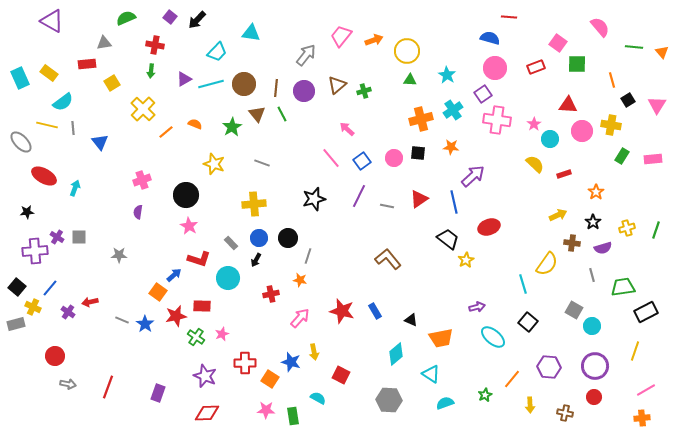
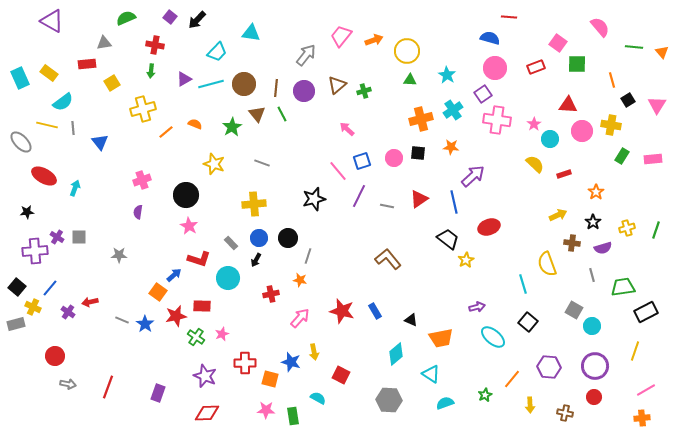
yellow cross at (143, 109): rotated 30 degrees clockwise
pink line at (331, 158): moved 7 px right, 13 px down
blue square at (362, 161): rotated 18 degrees clockwise
yellow semicircle at (547, 264): rotated 125 degrees clockwise
orange square at (270, 379): rotated 18 degrees counterclockwise
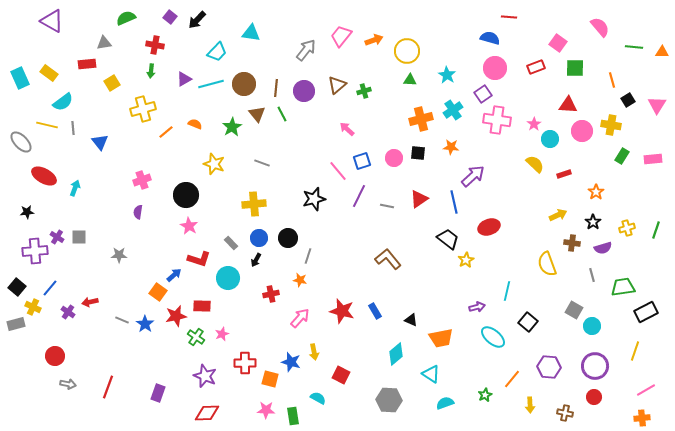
orange triangle at (662, 52): rotated 48 degrees counterclockwise
gray arrow at (306, 55): moved 5 px up
green square at (577, 64): moved 2 px left, 4 px down
cyan line at (523, 284): moved 16 px left, 7 px down; rotated 30 degrees clockwise
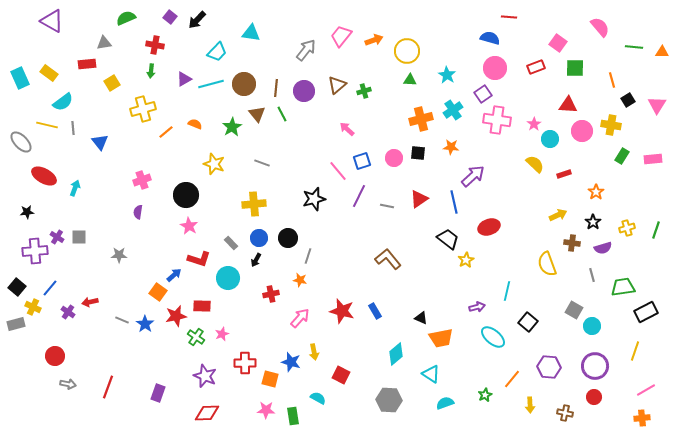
black triangle at (411, 320): moved 10 px right, 2 px up
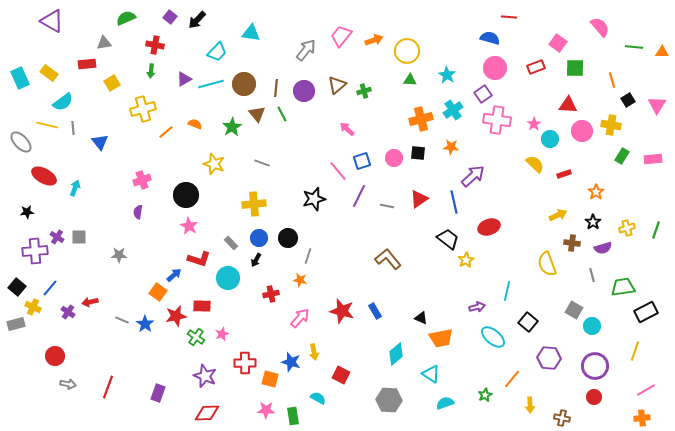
purple hexagon at (549, 367): moved 9 px up
brown cross at (565, 413): moved 3 px left, 5 px down
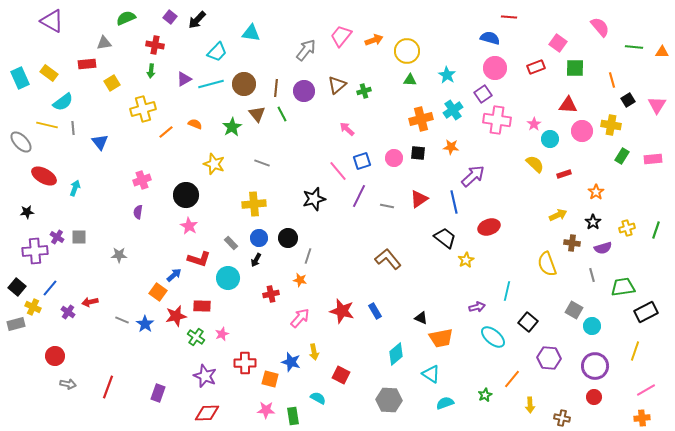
black trapezoid at (448, 239): moved 3 px left, 1 px up
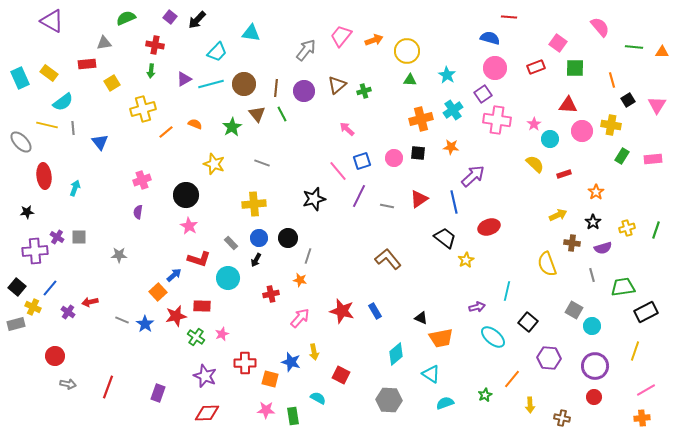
red ellipse at (44, 176): rotated 55 degrees clockwise
orange square at (158, 292): rotated 12 degrees clockwise
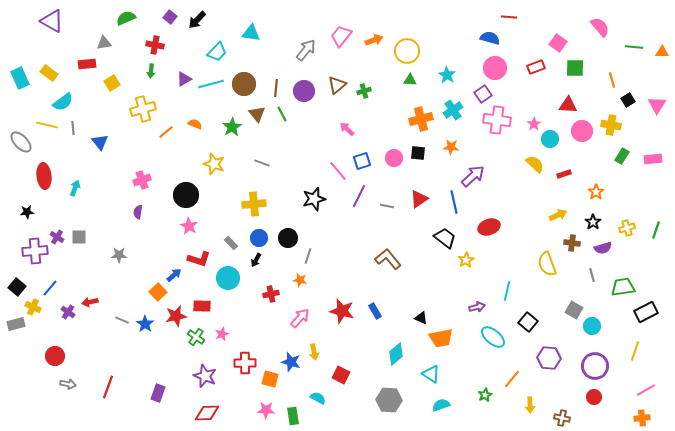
cyan semicircle at (445, 403): moved 4 px left, 2 px down
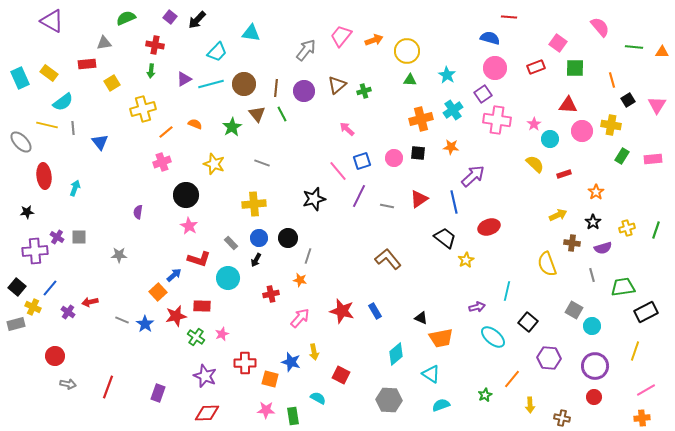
pink cross at (142, 180): moved 20 px right, 18 px up
